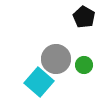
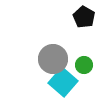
gray circle: moved 3 px left
cyan square: moved 24 px right
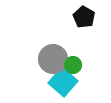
green circle: moved 11 px left
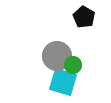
gray circle: moved 4 px right, 3 px up
cyan square: rotated 24 degrees counterclockwise
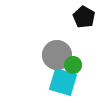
gray circle: moved 1 px up
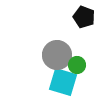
black pentagon: rotated 10 degrees counterclockwise
green circle: moved 4 px right
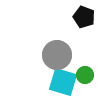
green circle: moved 8 px right, 10 px down
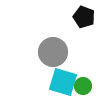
gray circle: moved 4 px left, 3 px up
green circle: moved 2 px left, 11 px down
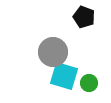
cyan square: moved 1 px right, 6 px up
green circle: moved 6 px right, 3 px up
